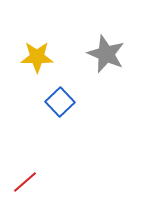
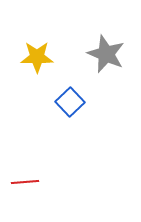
blue square: moved 10 px right
red line: rotated 36 degrees clockwise
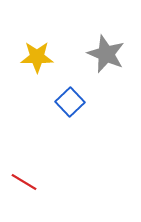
red line: moved 1 px left; rotated 36 degrees clockwise
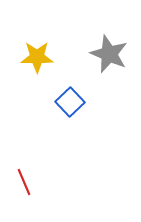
gray star: moved 3 px right
red line: rotated 36 degrees clockwise
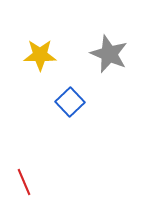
yellow star: moved 3 px right, 2 px up
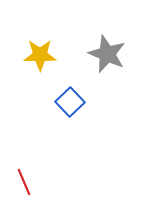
gray star: moved 2 px left
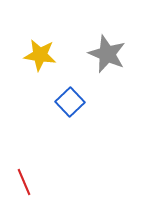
yellow star: rotated 8 degrees clockwise
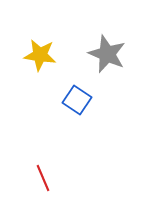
blue square: moved 7 px right, 2 px up; rotated 12 degrees counterclockwise
red line: moved 19 px right, 4 px up
